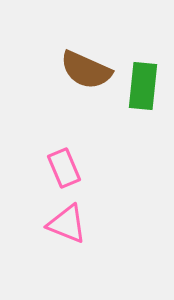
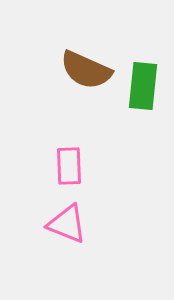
pink rectangle: moved 5 px right, 2 px up; rotated 21 degrees clockwise
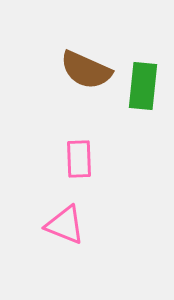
pink rectangle: moved 10 px right, 7 px up
pink triangle: moved 2 px left, 1 px down
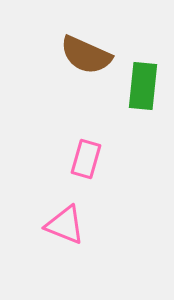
brown semicircle: moved 15 px up
pink rectangle: moved 7 px right; rotated 18 degrees clockwise
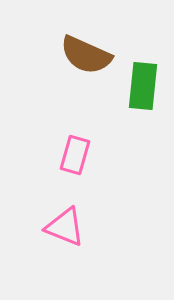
pink rectangle: moved 11 px left, 4 px up
pink triangle: moved 2 px down
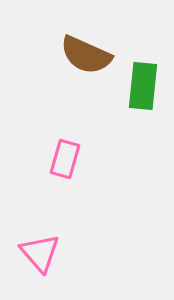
pink rectangle: moved 10 px left, 4 px down
pink triangle: moved 25 px left, 26 px down; rotated 27 degrees clockwise
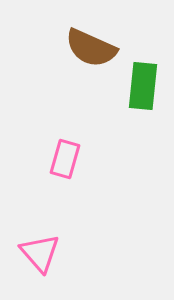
brown semicircle: moved 5 px right, 7 px up
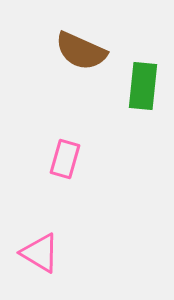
brown semicircle: moved 10 px left, 3 px down
pink triangle: rotated 18 degrees counterclockwise
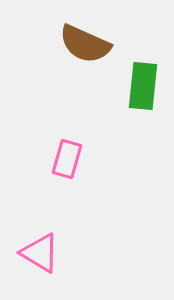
brown semicircle: moved 4 px right, 7 px up
pink rectangle: moved 2 px right
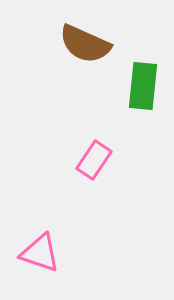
pink rectangle: moved 27 px right, 1 px down; rotated 18 degrees clockwise
pink triangle: rotated 12 degrees counterclockwise
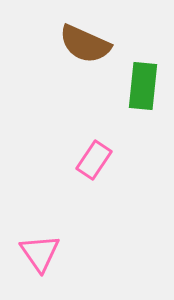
pink triangle: rotated 36 degrees clockwise
